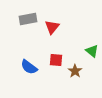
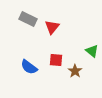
gray rectangle: rotated 36 degrees clockwise
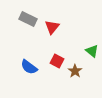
red square: moved 1 px right, 1 px down; rotated 24 degrees clockwise
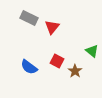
gray rectangle: moved 1 px right, 1 px up
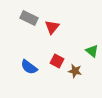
brown star: rotated 24 degrees counterclockwise
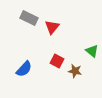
blue semicircle: moved 5 px left, 2 px down; rotated 84 degrees counterclockwise
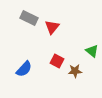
brown star: rotated 16 degrees counterclockwise
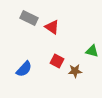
red triangle: rotated 35 degrees counterclockwise
green triangle: rotated 24 degrees counterclockwise
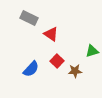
red triangle: moved 1 px left, 7 px down
green triangle: rotated 32 degrees counterclockwise
red square: rotated 16 degrees clockwise
blue semicircle: moved 7 px right
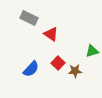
red square: moved 1 px right, 2 px down
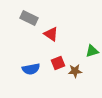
red square: rotated 24 degrees clockwise
blue semicircle: rotated 36 degrees clockwise
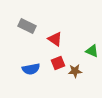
gray rectangle: moved 2 px left, 8 px down
red triangle: moved 4 px right, 5 px down
green triangle: rotated 40 degrees clockwise
